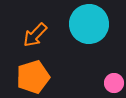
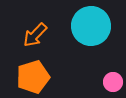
cyan circle: moved 2 px right, 2 px down
pink circle: moved 1 px left, 1 px up
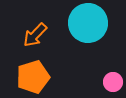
cyan circle: moved 3 px left, 3 px up
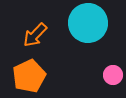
orange pentagon: moved 4 px left, 1 px up; rotated 8 degrees counterclockwise
pink circle: moved 7 px up
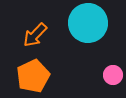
orange pentagon: moved 4 px right
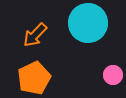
orange pentagon: moved 1 px right, 2 px down
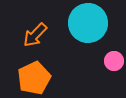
pink circle: moved 1 px right, 14 px up
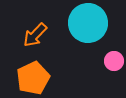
orange pentagon: moved 1 px left
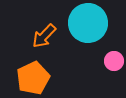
orange arrow: moved 9 px right, 1 px down
